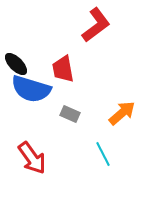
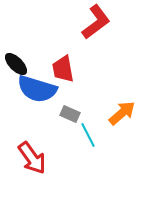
red L-shape: moved 3 px up
blue semicircle: moved 6 px right
cyan line: moved 15 px left, 19 px up
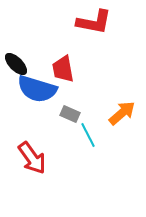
red L-shape: moved 2 px left; rotated 48 degrees clockwise
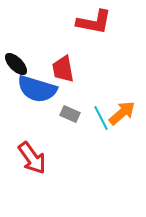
cyan line: moved 13 px right, 17 px up
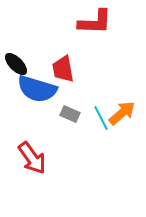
red L-shape: moved 1 px right; rotated 9 degrees counterclockwise
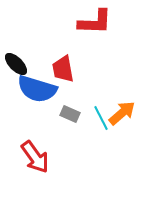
red arrow: moved 3 px right, 1 px up
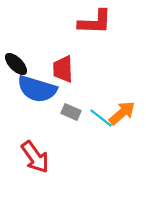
red trapezoid: rotated 8 degrees clockwise
gray rectangle: moved 1 px right, 2 px up
cyan line: rotated 25 degrees counterclockwise
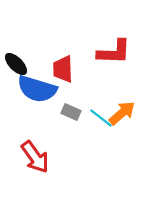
red L-shape: moved 19 px right, 30 px down
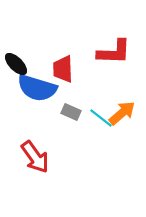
blue semicircle: moved 1 px up
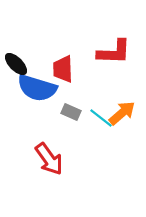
red arrow: moved 14 px right, 2 px down
